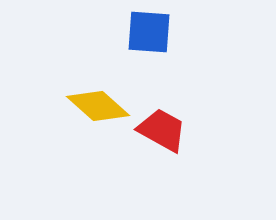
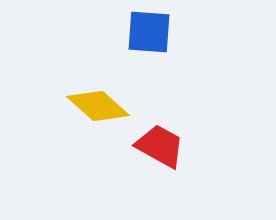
red trapezoid: moved 2 px left, 16 px down
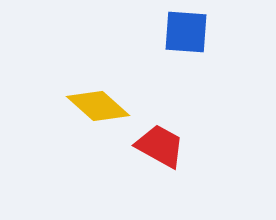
blue square: moved 37 px right
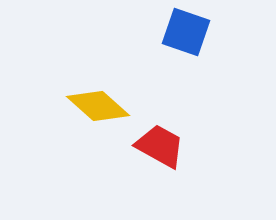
blue square: rotated 15 degrees clockwise
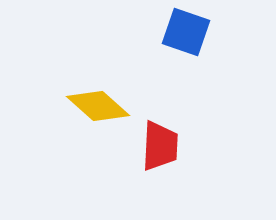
red trapezoid: rotated 64 degrees clockwise
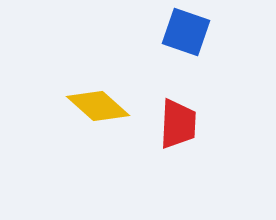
red trapezoid: moved 18 px right, 22 px up
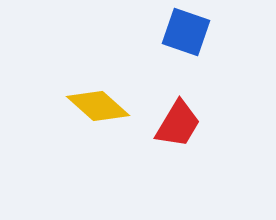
red trapezoid: rotated 28 degrees clockwise
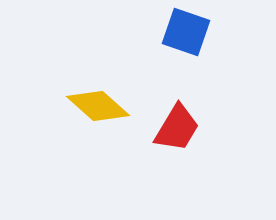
red trapezoid: moved 1 px left, 4 px down
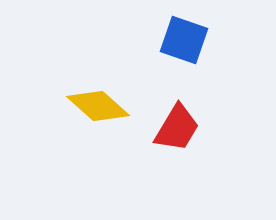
blue square: moved 2 px left, 8 px down
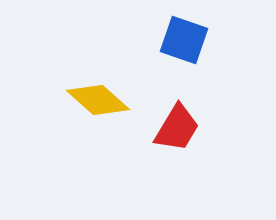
yellow diamond: moved 6 px up
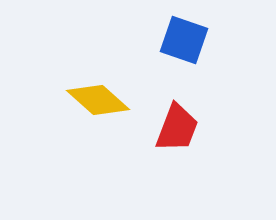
red trapezoid: rotated 10 degrees counterclockwise
